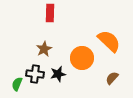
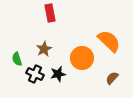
red rectangle: rotated 12 degrees counterclockwise
black cross: rotated 18 degrees clockwise
green semicircle: moved 25 px up; rotated 40 degrees counterclockwise
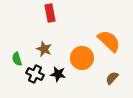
brown star: rotated 21 degrees counterclockwise
black star: rotated 21 degrees clockwise
